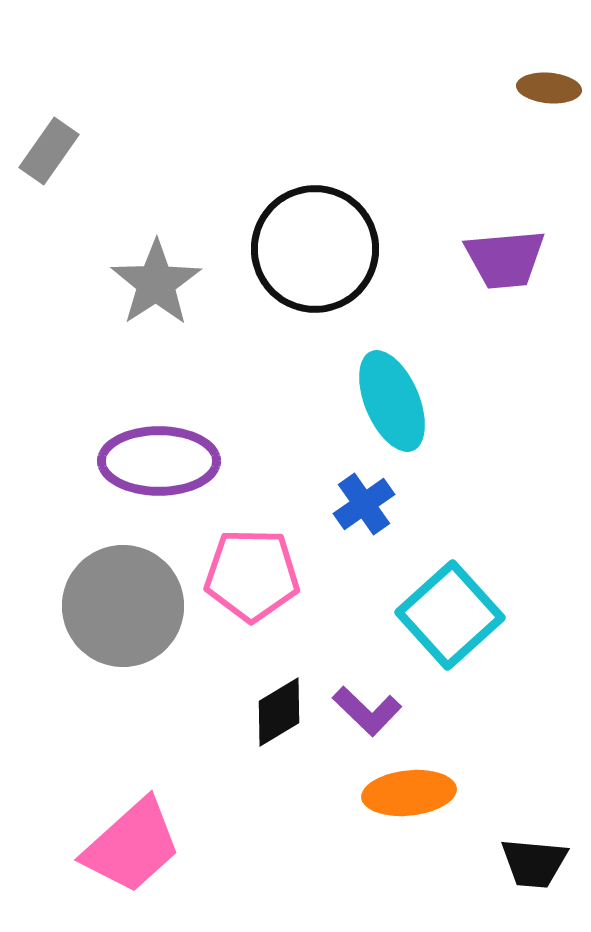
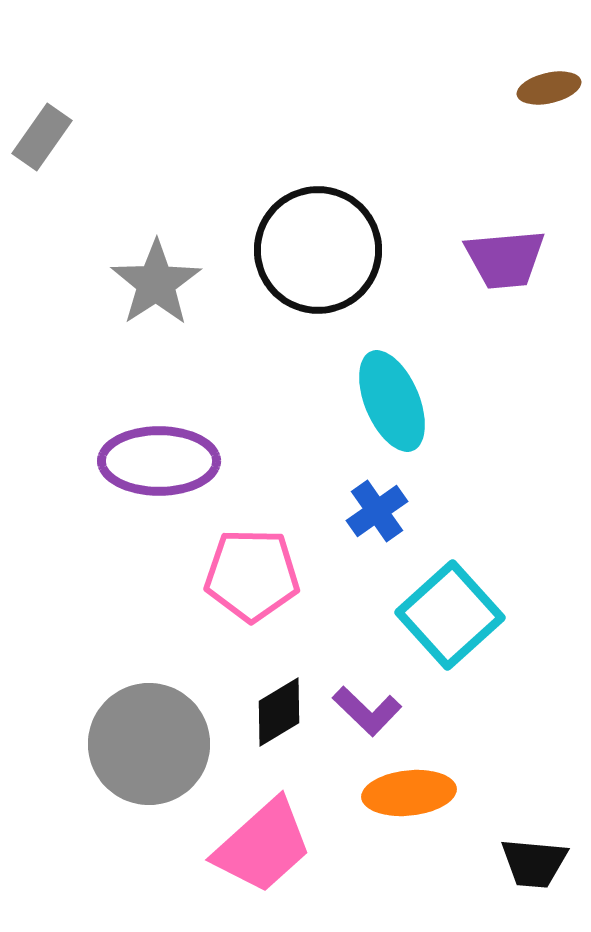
brown ellipse: rotated 18 degrees counterclockwise
gray rectangle: moved 7 px left, 14 px up
black circle: moved 3 px right, 1 px down
blue cross: moved 13 px right, 7 px down
gray circle: moved 26 px right, 138 px down
pink trapezoid: moved 131 px right
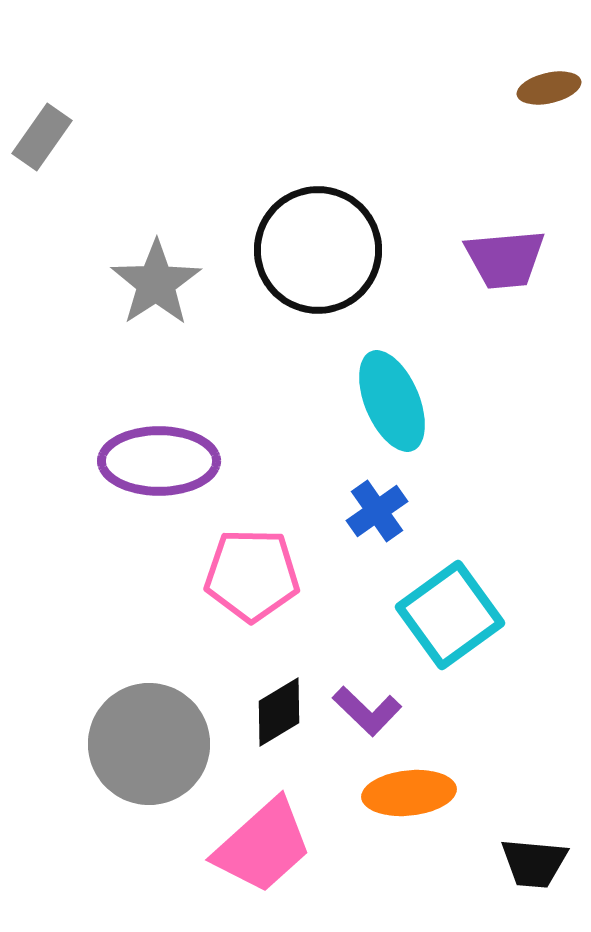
cyan square: rotated 6 degrees clockwise
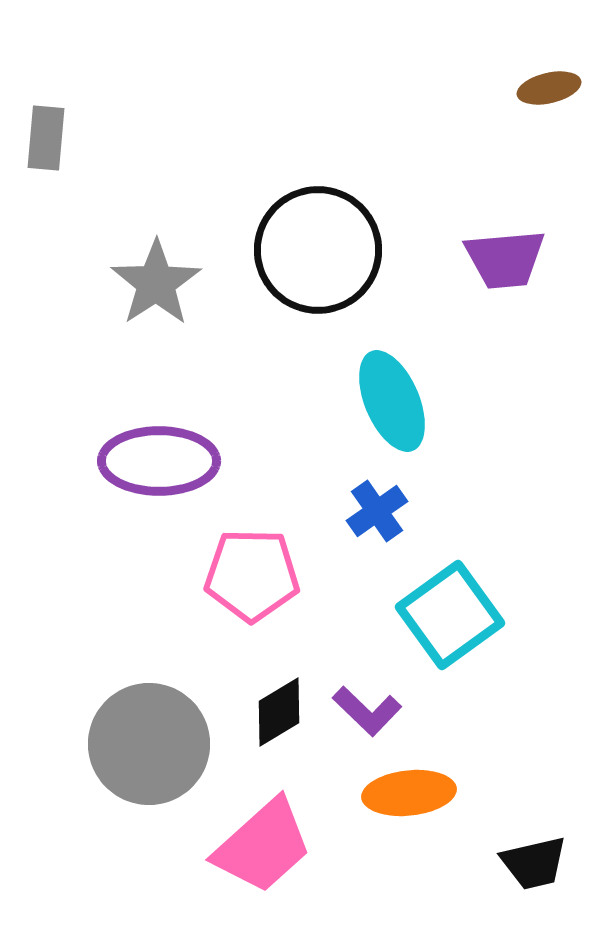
gray rectangle: moved 4 px right, 1 px down; rotated 30 degrees counterclockwise
black trapezoid: rotated 18 degrees counterclockwise
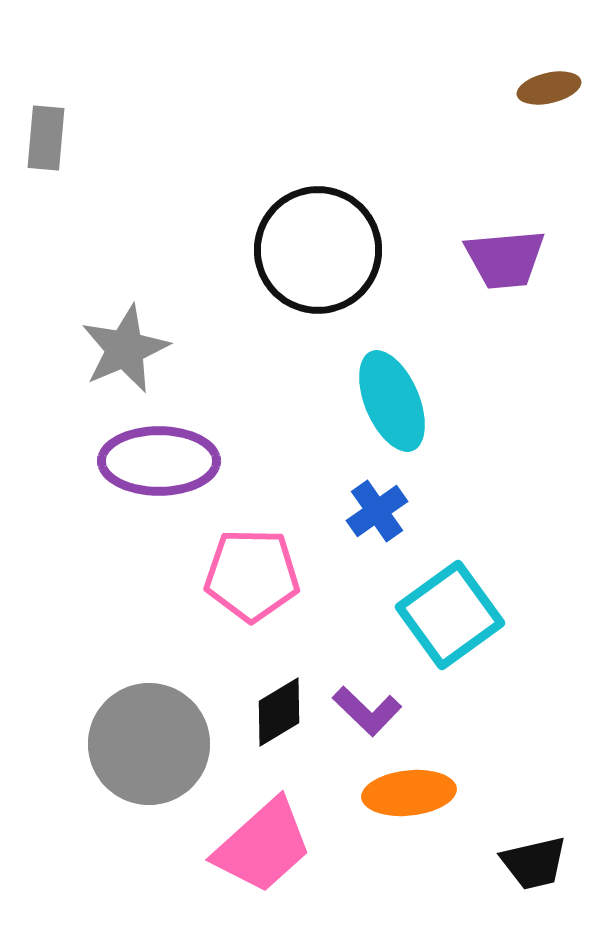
gray star: moved 31 px left, 66 px down; rotated 10 degrees clockwise
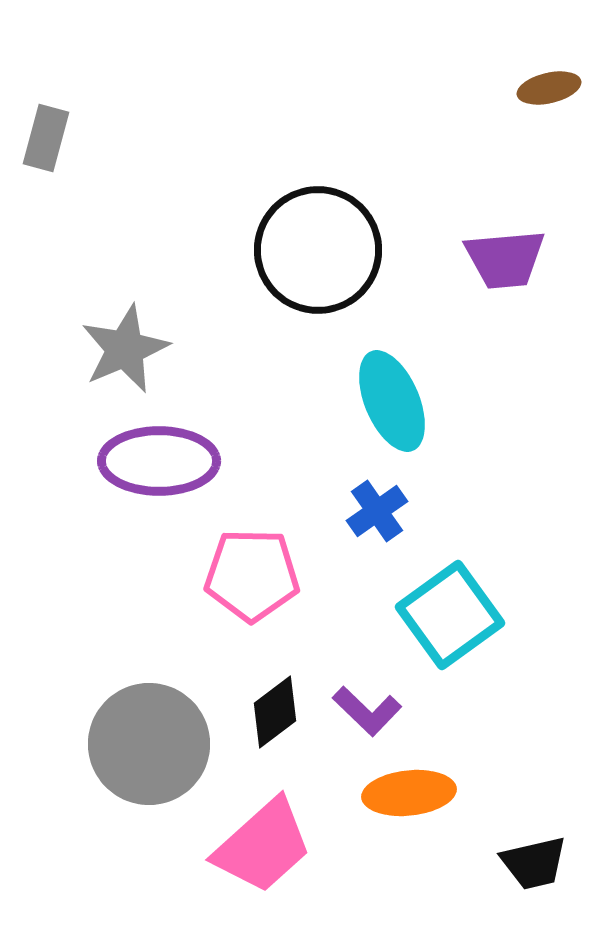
gray rectangle: rotated 10 degrees clockwise
black diamond: moved 4 px left; rotated 6 degrees counterclockwise
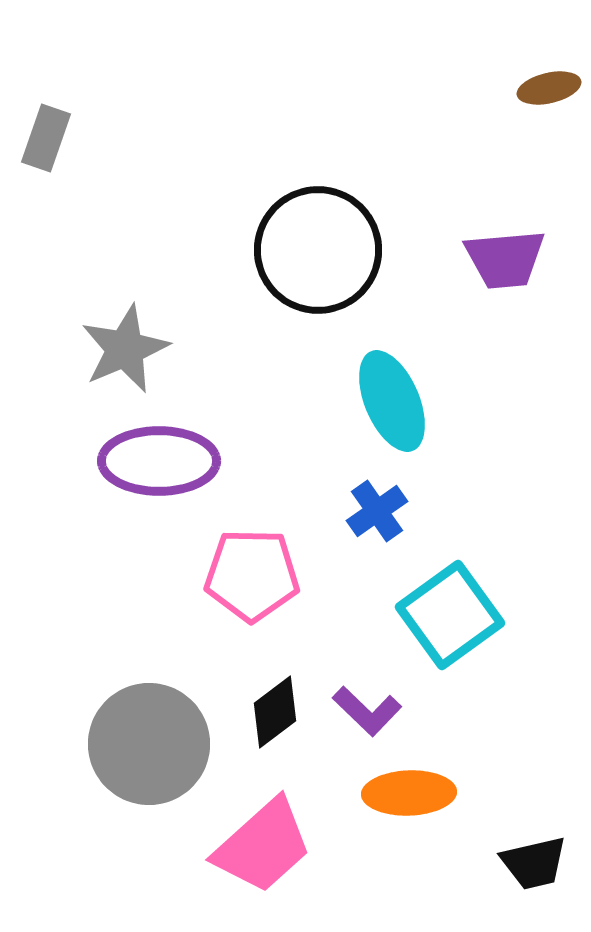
gray rectangle: rotated 4 degrees clockwise
orange ellipse: rotated 4 degrees clockwise
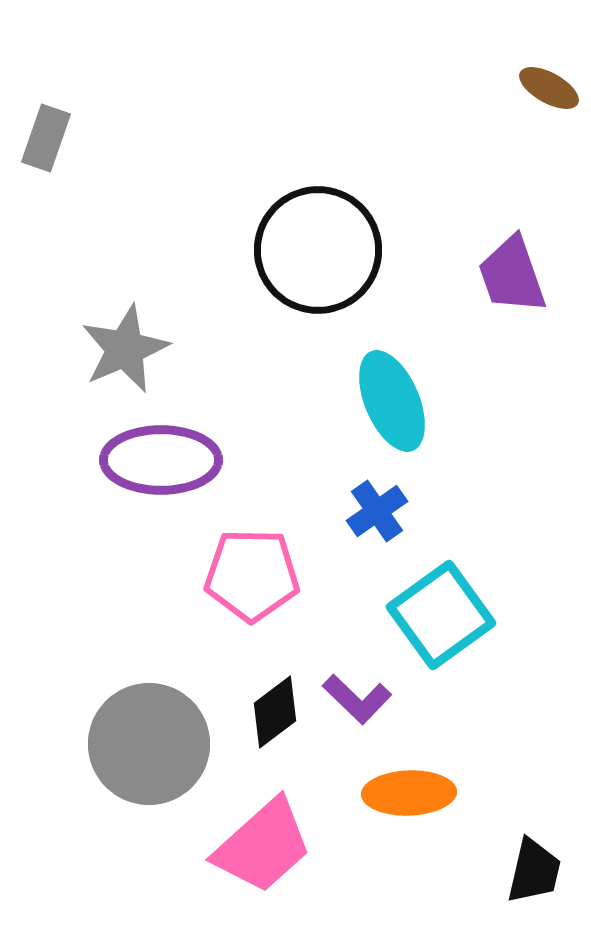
brown ellipse: rotated 42 degrees clockwise
purple trapezoid: moved 7 px right, 16 px down; rotated 76 degrees clockwise
purple ellipse: moved 2 px right, 1 px up
cyan square: moved 9 px left
purple L-shape: moved 10 px left, 12 px up
black trapezoid: moved 8 px down; rotated 64 degrees counterclockwise
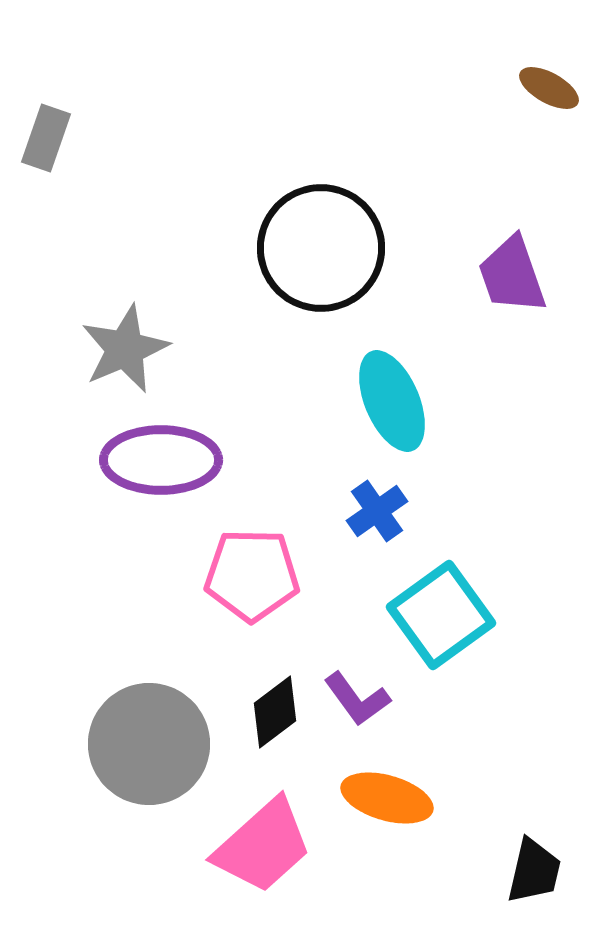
black circle: moved 3 px right, 2 px up
purple L-shape: rotated 10 degrees clockwise
orange ellipse: moved 22 px left, 5 px down; rotated 18 degrees clockwise
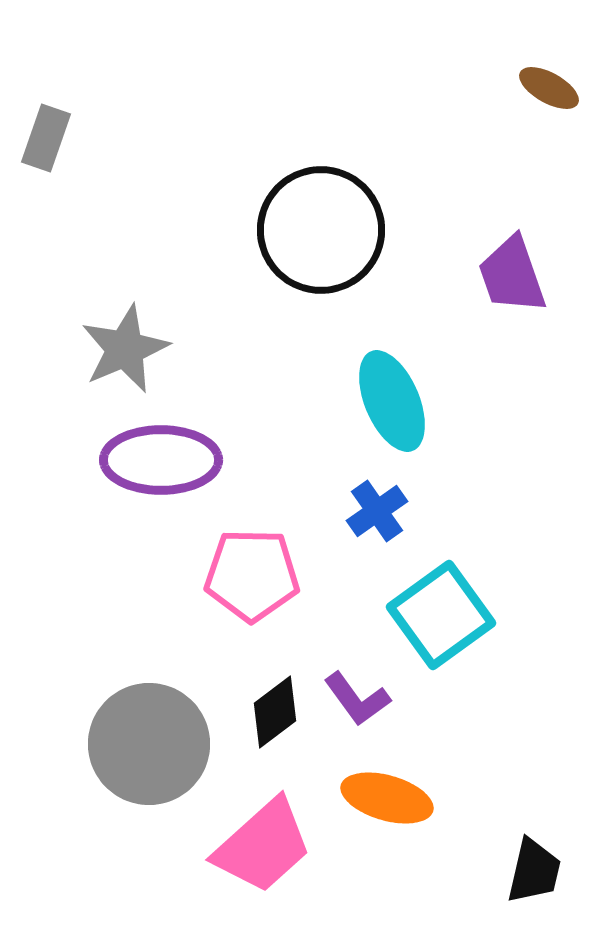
black circle: moved 18 px up
